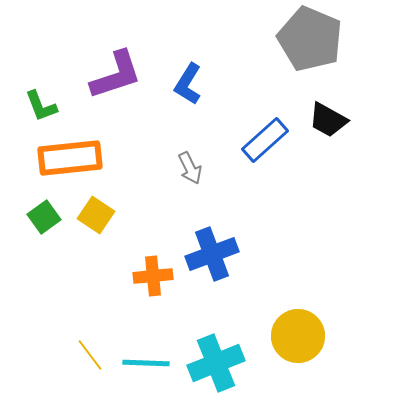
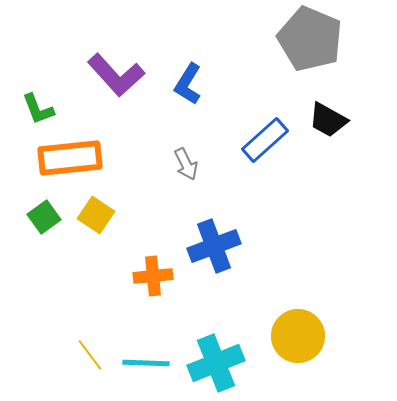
purple L-shape: rotated 66 degrees clockwise
green L-shape: moved 3 px left, 3 px down
gray arrow: moved 4 px left, 4 px up
blue cross: moved 2 px right, 8 px up
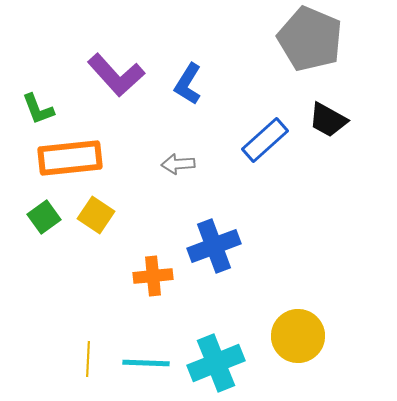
gray arrow: moved 8 px left; rotated 112 degrees clockwise
yellow line: moved 2 px left, 4 px down; rotated 40 degrees clockwise
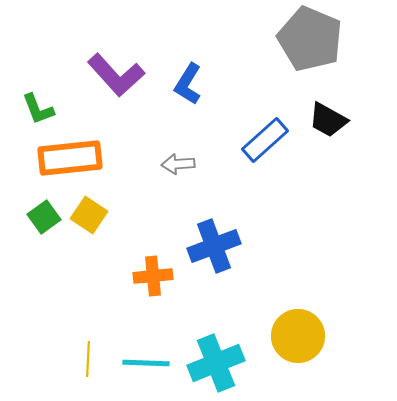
yellow square: moved 7 px left
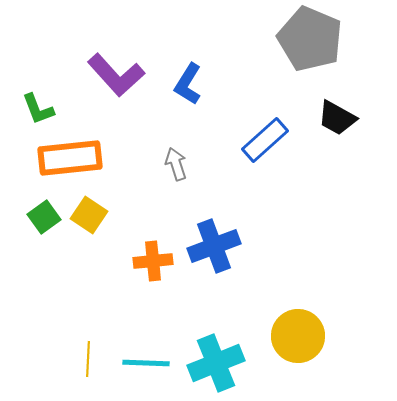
black trapezoid: moved 9 px right, 2 px up
gray arrow: moved 2 px left; rotated 76 degrees clockwise
orange cross: moved 15 px up
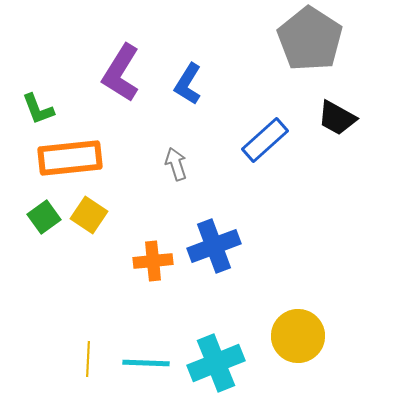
gray pentagon: rotated 10 degrees clockwise
purple L-shape: moved 5 px right, 2 px up; rotated 74 degrees clockwise
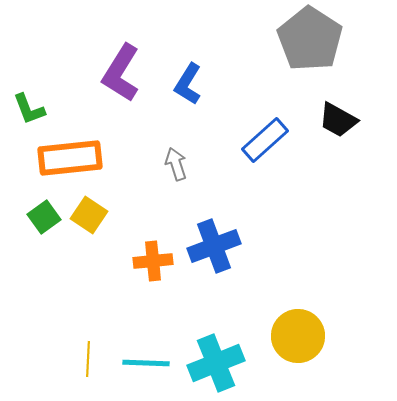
green L-shape: moved 9 px left
black trapezoid: moved 1 px right, 2 px down
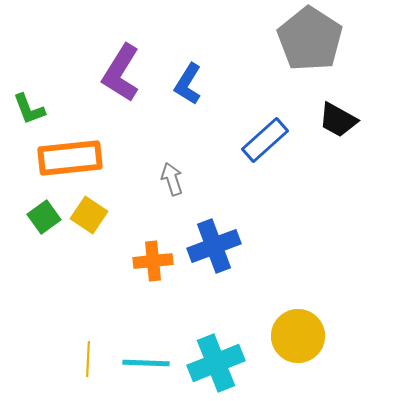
gray arrow: moved 4 px left, 15 px down
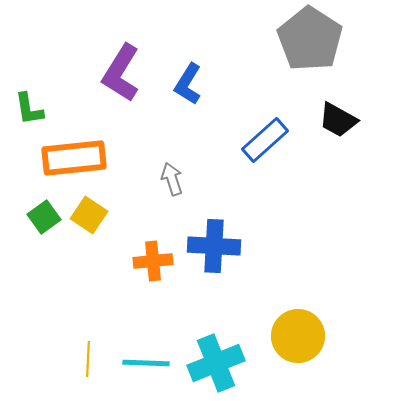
green L-shape: rotated 12 degrees clockwise
orange rectangle: moved 4 px right
blue cross: rotated 24 degrees clockwise
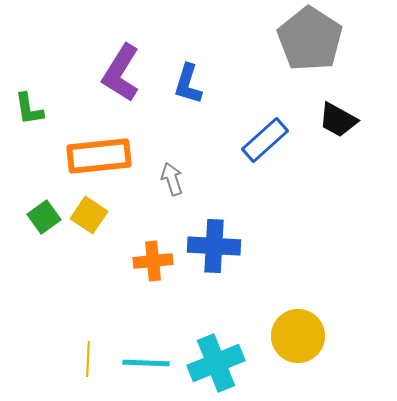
blue L-shape: rotated 15 degrees counterclockwise
orange rectangle: moved 25 px right, 2 px up
